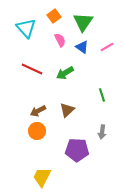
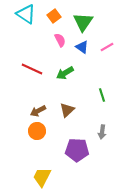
cyan triangle: moved 14 px up; rotated 15 degrees counterclockwise
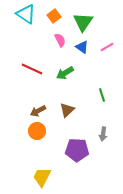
gray arrow: moved 1 px right, 2 px down
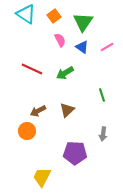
orange circle: moved 10 px left
purple pentagon: moved 2 px left, 3 px down
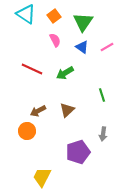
pink semicircle: moved 5 px left
purple pentagon: moved 3 px right, 1 px up; rotated 20 degrees counterclockwise
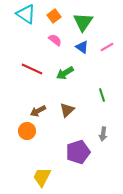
pink semicircle: rotated 24 degrees counterclockwise
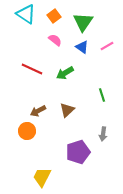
pink line: moved 1 px up
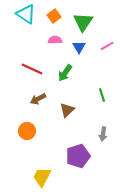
pink semicircle: rotated 40 degrees counterclockwise
blue triangle: moved 3 px left; rotated 24 degrees clockwise
green arrow: rotated 24 degrees counterclockwise
brown arrow: moved 12 px up
purple pentagon: moved 4 px down
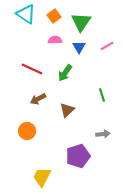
green triangle: moved 2 px left
gray arrow: rotated 104 degrees counterclockwise
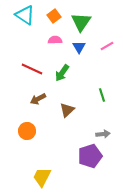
cyan triangle: moved 1 px left, 1 px down
green arrow: moved 3 px left
purple pentagon: moved 12 px right
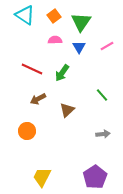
green line: rotated 24 degrees counterclockwise
purple pentagon: moved 5 px right, 21 px down; rotated 15 degrees counterclockwise
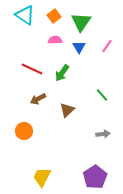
pink line: rotated 24 degrees counterclockwise
orange circle: moved 3 px left
